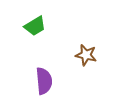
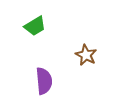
brown star: rotated 15 degrees clockwise
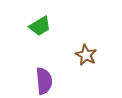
green trapezoid: moved 5 px right
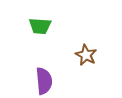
green trapezoid: rotated 35 degrees clockwise
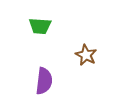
purple semicircle: rotated 12 degrees clockwise
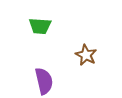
purple semicircle: rotated 20 degrees counterclockwise
